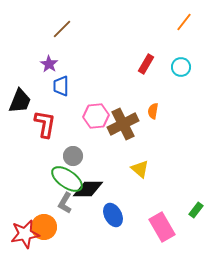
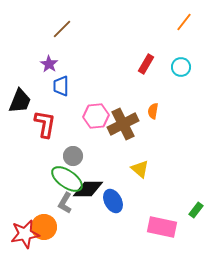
blue ellipse: moved 14 px up
pink rectangle: rotated 48 degrees counterclockwise
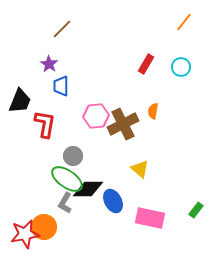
pink rectangle: moved 12 px left, 9 px up
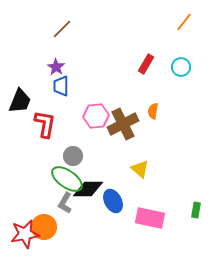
purple star: moved 7 px right, 3 px down
green rectangle: rotated 28 degrees counterclockwise
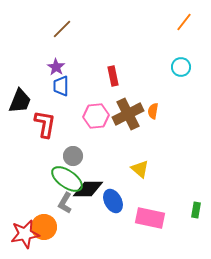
red rectangle: moved 33 px left, 12 px down; rotated 42 degrees counterclockwise
brown cross: moved 5 px right, 10 px up
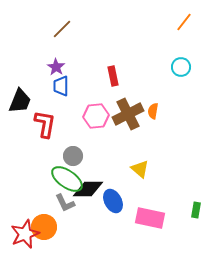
gray L-shape: rotated 55 degrees counterclockwise
red star: rotated 12 degrees counterclockwise
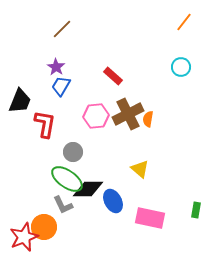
red rectangle: rotated 36 degrees counterclockwise
blue trapezoid: rotated 30 degrees clockwise
orange semicircle: moved 5 px left, 8 px down
gray circle: moved 4 px up
gray L-shape: moved 2 px left, 2 px down
red star: moved 1 px left, 3 px down
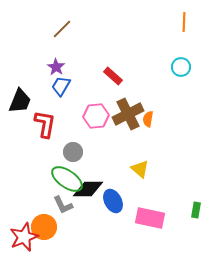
orange line: rotated 36 degrees counterclockwise
